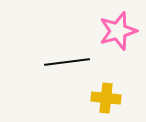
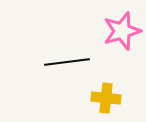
pink star: moved 4 px right
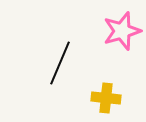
black line: moved 7 px left, 1 px down; rotated 60 degrees counterclockwise
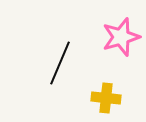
pink star: moved 1 px left, 6 px down
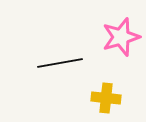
black line: rotated 57 degrees clockwise
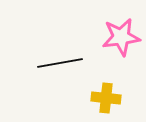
pink star: rotated 9 degrees clockwise
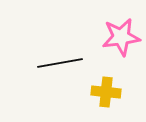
yellow cross: moved 6 px up
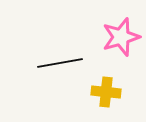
pink star: rotated 9 degrees counterclockwise
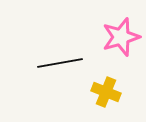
yellow cross: rotated 16 degrees clockwise
